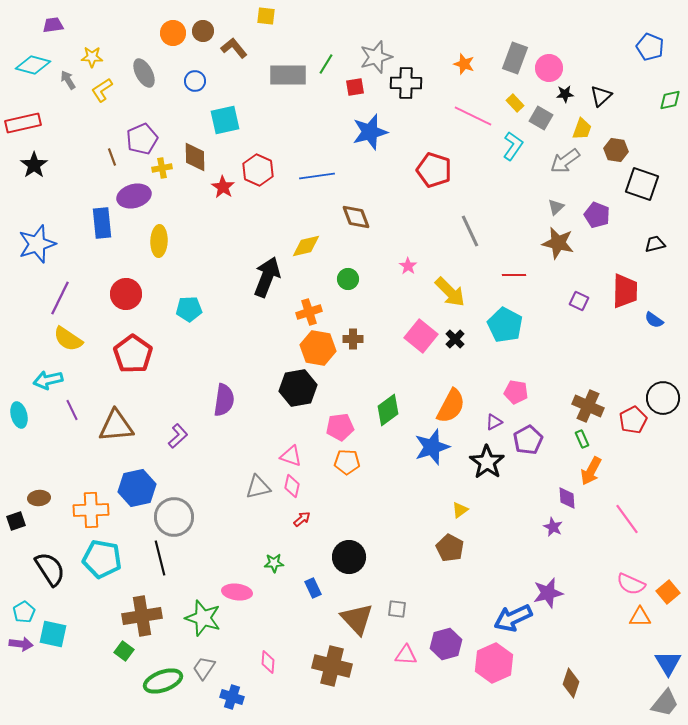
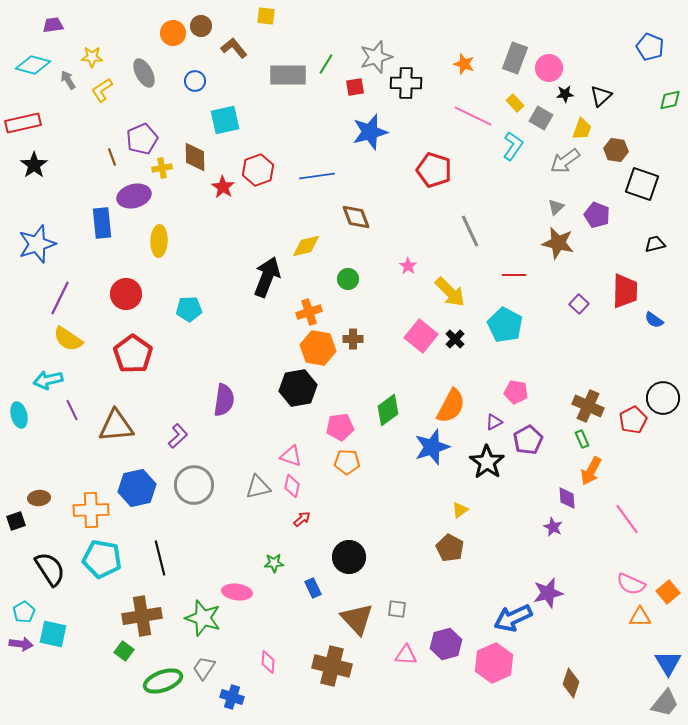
brown circle at (203, 31): moved 2 px left, 5 px up
red hexagon at (258, 170): rotated 16 degrees clockwise
purple square at (579, 301): moved 3 px down; rotated 18 degrees clockwise
gray circle at (174, 517): moved 20 px right, 32 px up
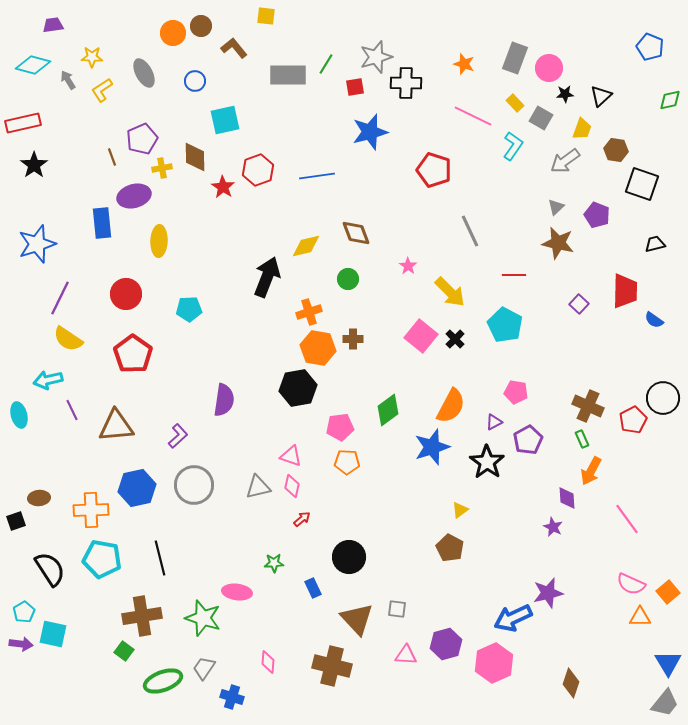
brown diamond at (356, 217): moved 16 px down
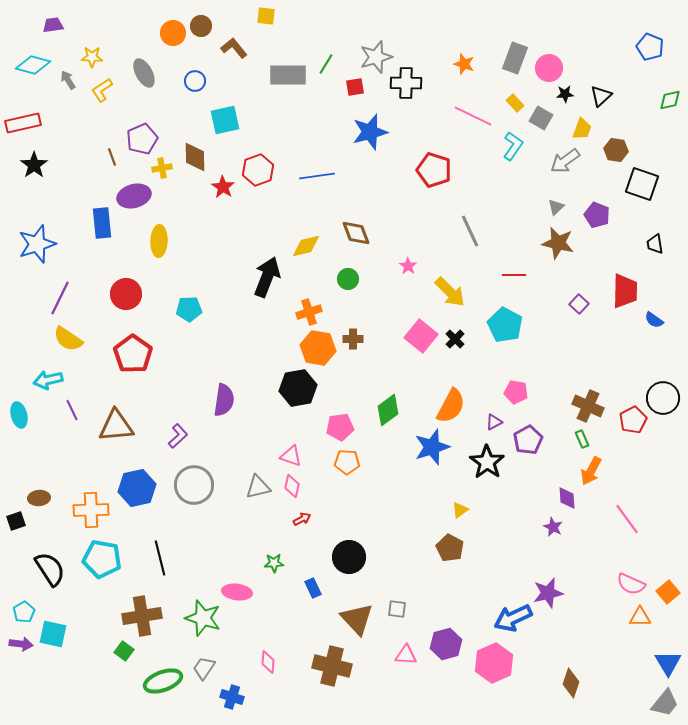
black trapezoid at (655, 244): rotated 85 degrees counterclockwise
red arrow at (302, 519): rotated 12 degrees clockwise
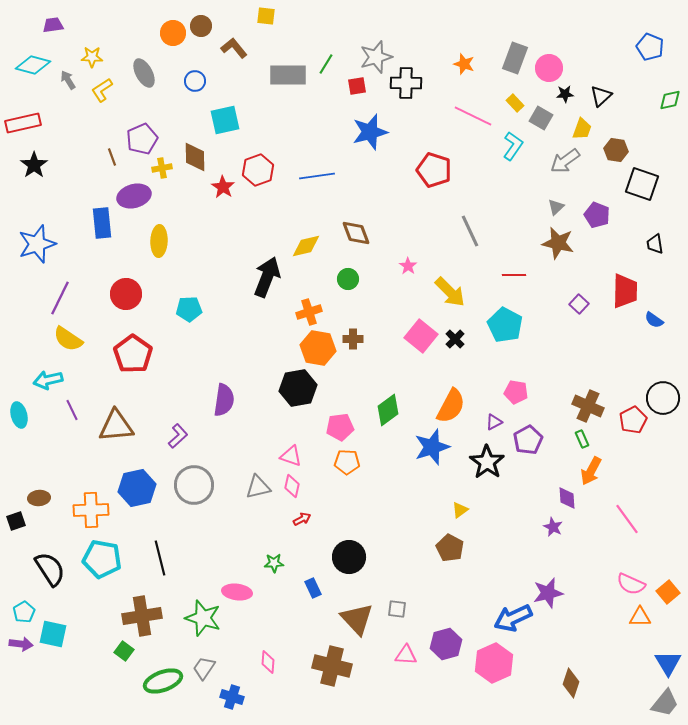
red square at (355, 87): moved 2 px right, 1 px up
